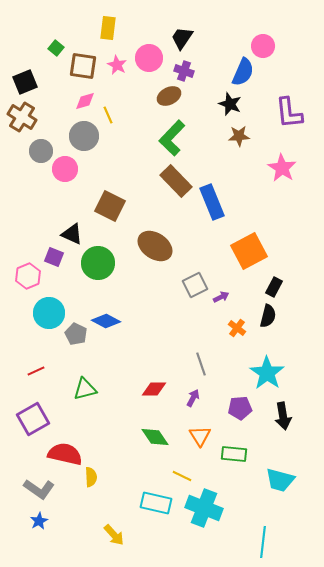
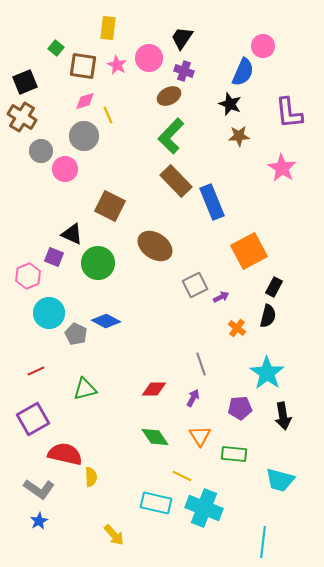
green L-shape at (172, 138): moved 1 px left, 2 px up
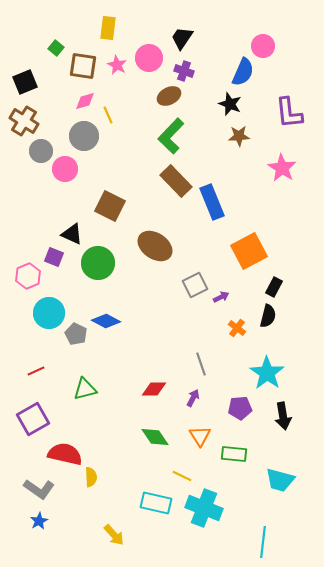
brown cross at (22, 117): moved 2 px right, 4 px down
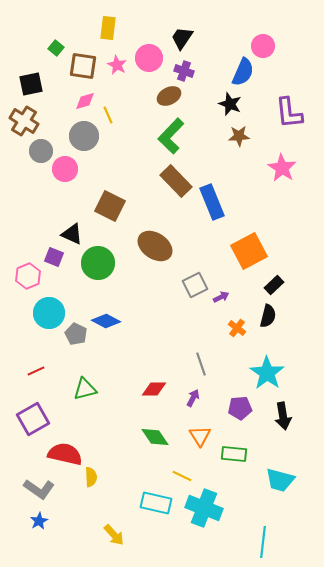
black square at (25, 82): moved 6 px right, 2 px down; rotated 10 degrees clockwise
black rectangle at (274, 287): moved 2 px up; rotated 18 degrees clockwise
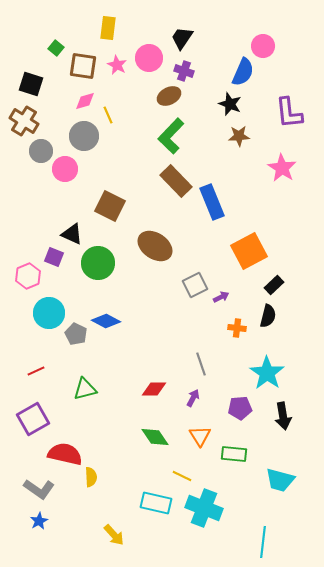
black square at (31, 84): rotated 30 degrees clockwise
orange cross at (237, 328): rotated 30 degrees counterclockwise
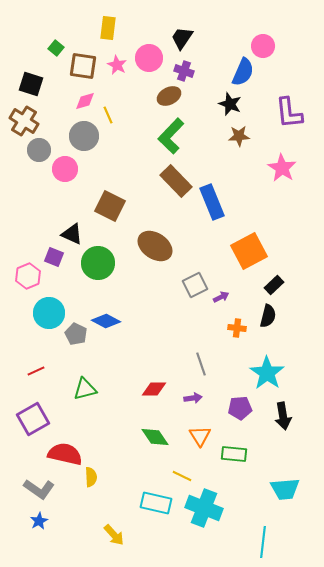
gray circle at (41, 151): moved 2 px left, 1 px up
purple arrow at (193, 398): rotated 54 degrees clockwise
cyan trapezoid at (280, 480): moved 5 px right, 9 px down; rotated 20 degrees counterclockwise
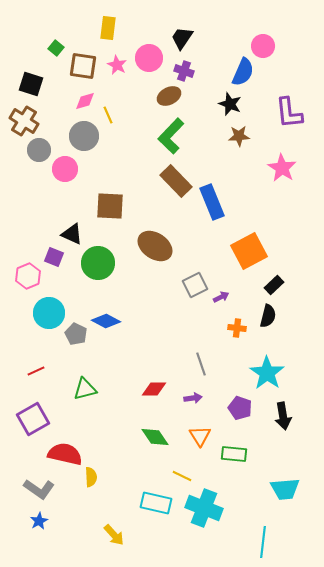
brown square at (110, 206): rotated 24 degrees counterclockwise
purple pentagon at (240, 408): rotated 25 degrees clockwise
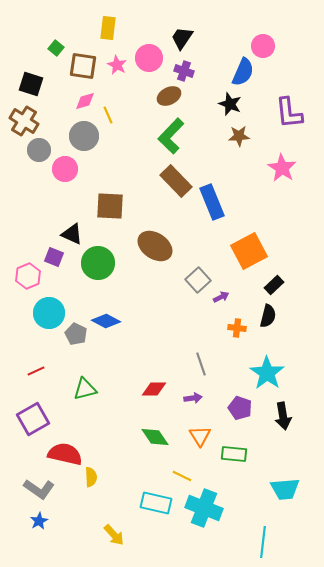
gray square at (195, 285): moved 3 px right, 5 px up; rotated 15 degrees counterclockwise
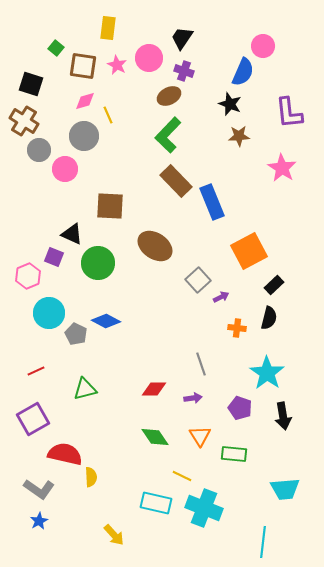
green L-shape at (171, 136): moved 3 px left, 1 px up
black semicircle at (268, 316): moved 1 px right, 2 px down
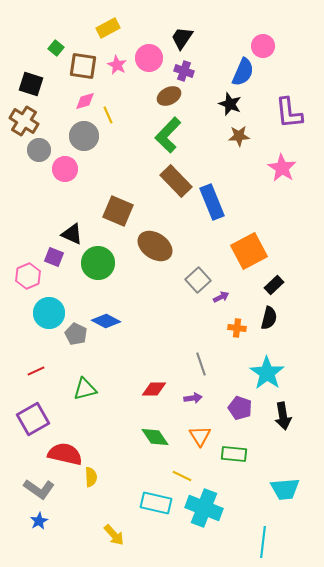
yellow rectangle at (108, 28): rotated 55 degrees clockwise
brown square at (110, 206): moved 8 px right, 5 px down; rotated 20 degrees clockwise
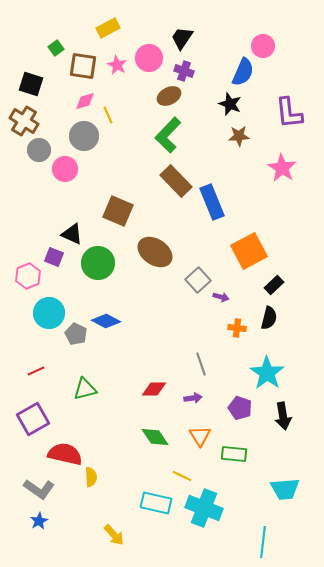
green square at (56, 48): rotated 14 degrees clockwise
brown ellipse at (155, 246): moved 6 px down
purple arrow at (221, 297): rotated 42 degrees clockwise
